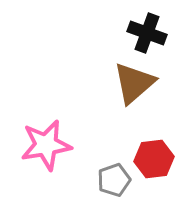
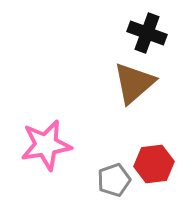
red hexagon: moved 5 px down
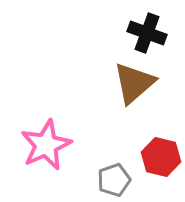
pink star: rotated 15 degrees counterclockwise
red hexagon: moved 7 px right, 7 px up; rotated 21 degrees clockwise
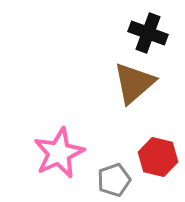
black cross: moved 1 px right
pink star: moved 13 px right, 8 px down
red hexagon: moved 3 px left
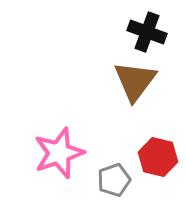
black cross: moved 1 px left, 1 px up
brown triangle: moved 1 px right, 2 px up; rotated 12 degrees counterclockwise
pink star: rotated 6 degrees clockwise
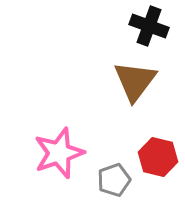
black cross: moved 2 px right, 6 px up
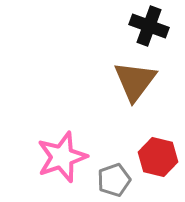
pink star: moved 3 px right, 4 px down
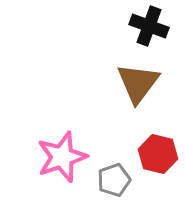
brown triangle: moved 3 px right, 2 px down
red hexagon: moved 3 px up
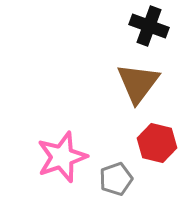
red hexagon: moved 1 px left, 11 px up
gray pentagon: moved 2 px right, 1 px up
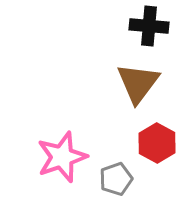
black cross: rotated 15 degrees counterclockwise
red hexagon: rotated 15 degrees clockwise
